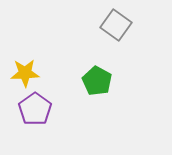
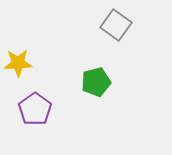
yellow star: moved 7 px left, 10 px up
green pentagon: moved 1 px left, 1 px down; rotated 28 degrees clockwise
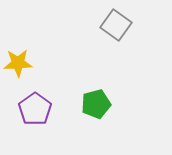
green pentagon: moved 22 px down
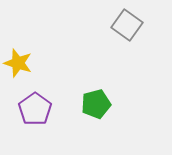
gray square: moved 11 px right
yellow star: rotated 20 degrees clockwise
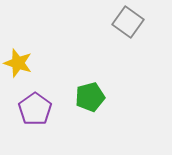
gray square: moved 1 px right, 3 px up
green pentagon: moved 6 px left, 7 px up
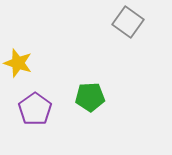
green pentagon: rotated 12 degrees clockwise
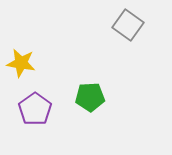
gray square: moved 3 px down
yellow star: moved 3 px right; rotated 8 degrees counterclockwise
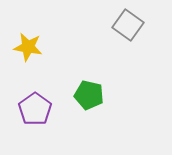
yellow star: moved 7 px right, 16 px up
green pentagon: moved 1 px left, 2 px up; rotated 16 degrees clockwise
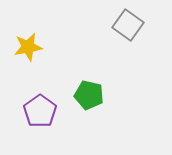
yellow star: rotated 20 degrees counterclockwise
purple pentagon: moved 5 px right, 2 px down
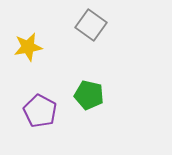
gray square: moved 37 px left
purple pentagon: rotated 8 degrees counterclockwise
